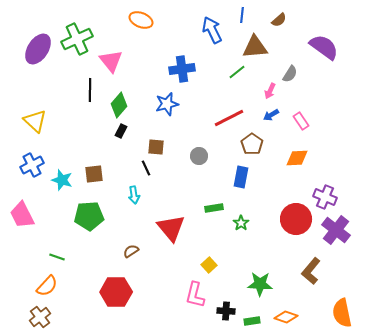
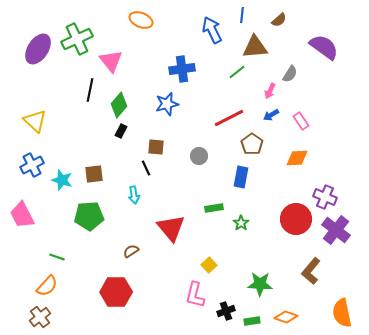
black line at (90, 90): rotated 10 degrees clockwise
black cross at (226, 311): rotated 24 degrees counterclockwise
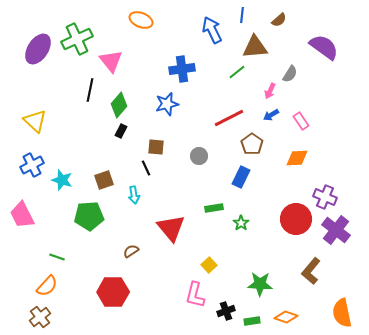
brown square at (94, 174): moved 10 px right, 6 px down; rotated 12 degrees counterclockwise
blue rectangle at (241, 177): rotated 15 degrees clockwise
red hexagon at (116, 292): moved 3 px left
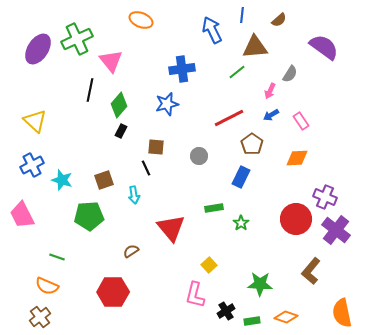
orange semicircle at (47, 286): rotated 70 degrees clockwise
black cross at (226, 311): rotated 12 degrees counterclockwise
